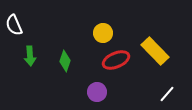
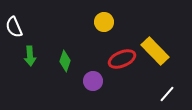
white semicircle: moved 2 px down
yellow circle: moved 1 px right, 11 px up
red ellipse: moved 6 px right, 1 px up
purple circle: moved 4 px left, 11 px up
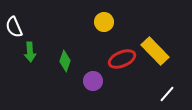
green arrow: moved 4 px up
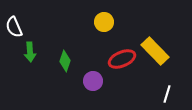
white line: rotated 24 degrees counterclockwise
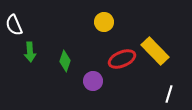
white semicircle: moved 2 px up
white line: moved 2 px right
